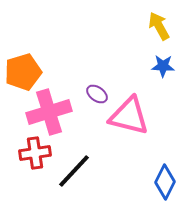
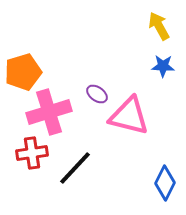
red cross: moved 3 px left
black line: moved 1 px right, 3 px up
blue diamond: moved 1 px down
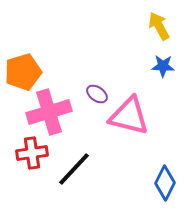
black line: moved 1 px left, 1 px down
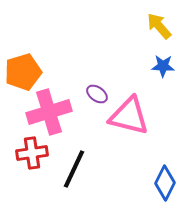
yellow arrow: rotated 12 degrees counterclockwise
black line: rotated 18 degrees counterclockwise
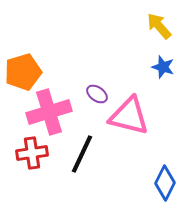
blue star: moved 1 px down; rotated 15 degrees clockwise
black line: moved 8 px right, 15 px up
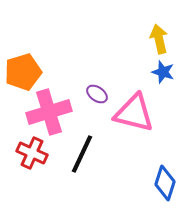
yellow arrow: moved 13 px down; rotated 28 degrees clockwise
blue star: moved 5 px down
pink triangle: moved 5 px right, 3 px up
red cross: rotated 32 degrees clockwise
blue diamond: rotated 8 degrees counterclockwise
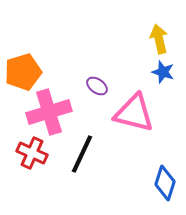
purple ellipse: moved 8 px up
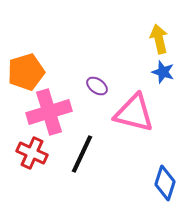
orange pentagon: moved 3 px right
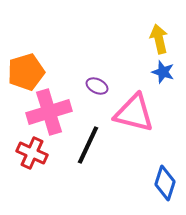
purple ellipse: rotated 10 degrees counterclockwise
black line: moved 6 px right, 9 px up
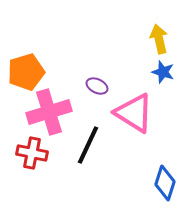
pink triangle: rotated 18 degrees clockwise
red cross: rotated 12 degrees counterclockwise
